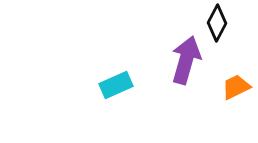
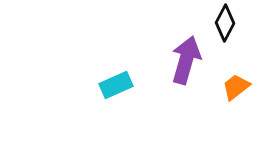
black diamond: moved 8 px right
orange trapezoid: rotated 12 degrees counterclockwise
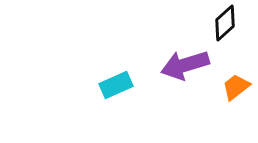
black diamond: rotated 21 degrees clockwise
purple arrow: moved 1 px left, 5 px down; rotated 123 degrees counterclockwise
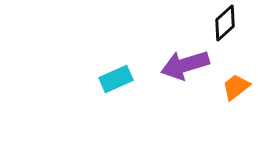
cyan rectangle: moved 6 px up
